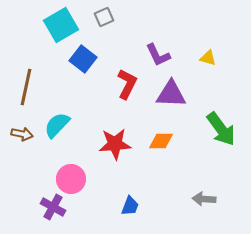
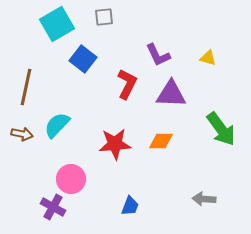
gray square: rotated 18 degrees clockwise
cyan square: moved 4 px left, 1 px up
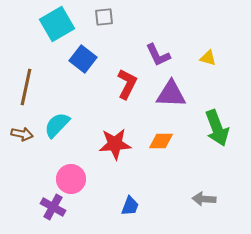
green arrow: moved 4 px left, 1 px up; rotated 15 degrees clockwise
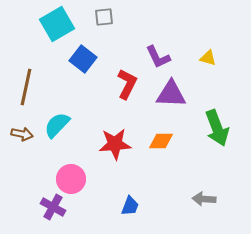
purple L-shape: moved 2 px down
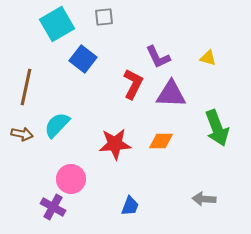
red L-shape: moved 6 px right
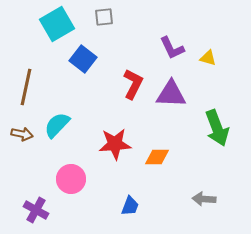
purple L-shape: moved 14 px right, 9 px up
orange diamond: moved 4 px left, 16 px down
purple cross: moved 17 px left, 3 px down
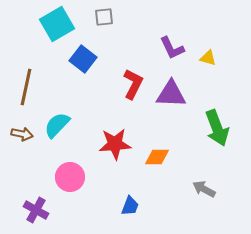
pink circle: moved 1 px left, 2 px up
gray arrow: moved 10 px up; rotated 25 degrees clockwise
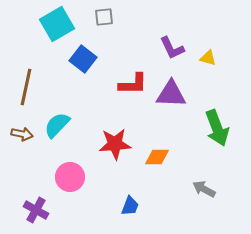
red L-shape: rotated 64 degrees clockwise
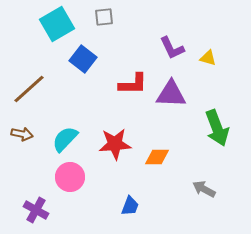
brown line: moved 3 px right, 2 px down; rotated 36 degrees clockwise
cyan semicircle: moved 8 px right, 14 px down
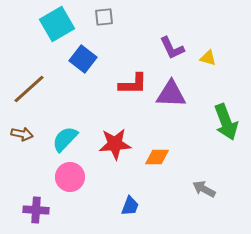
green arrow: moved 9 px right, 6 px up
purple cross: rotated 25 degrees counterclockwise
